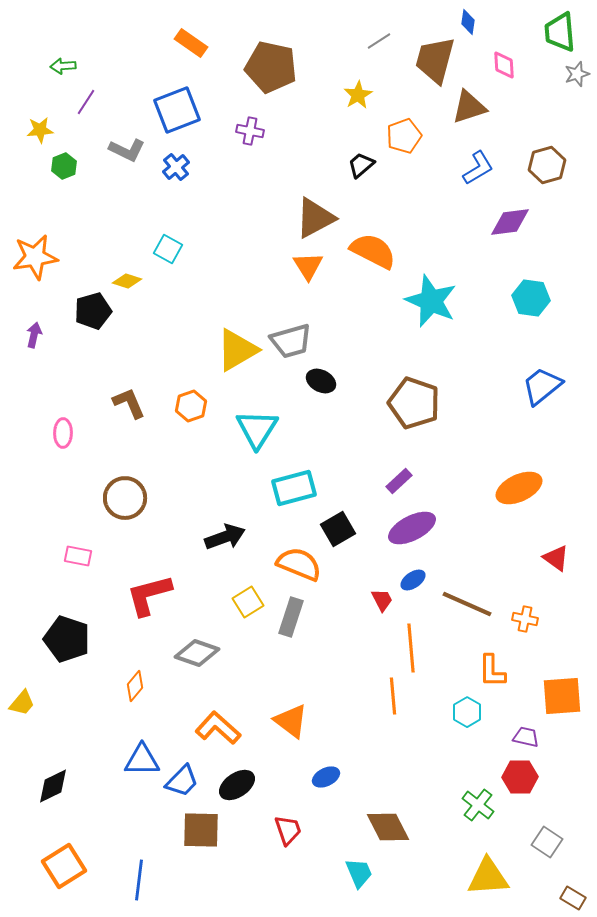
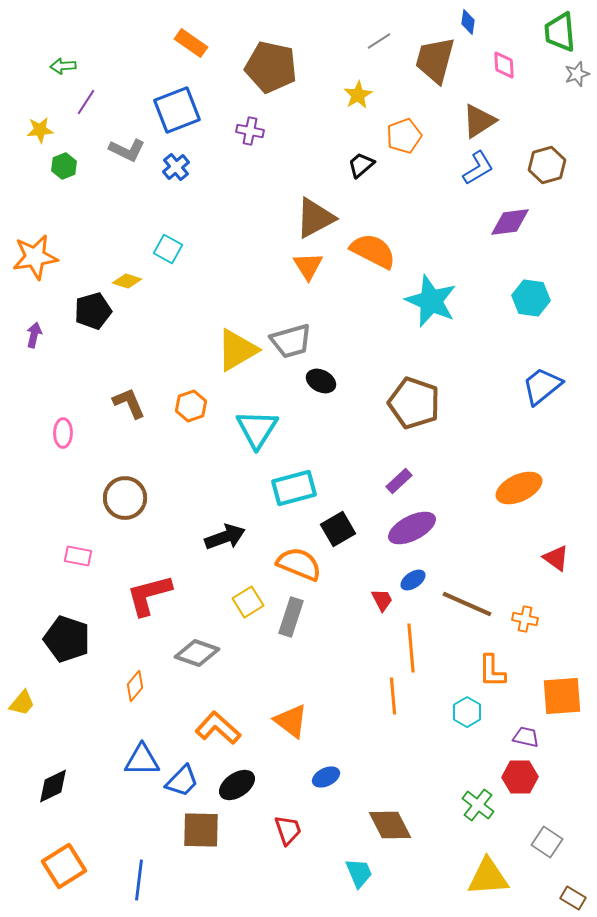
brown triangle at (469, 107): moved 10 px right, 14 px down; rotated 15 degrees counterclockwise
brown diamond at (388, 827): moved 2 px right, 2 px up
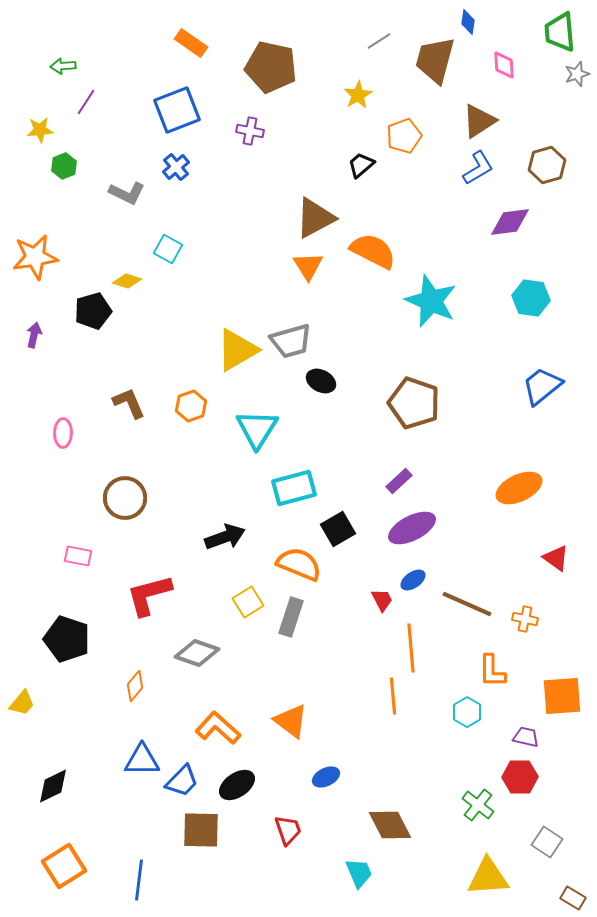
gray L-shape at (127, 150): moved 43 px down
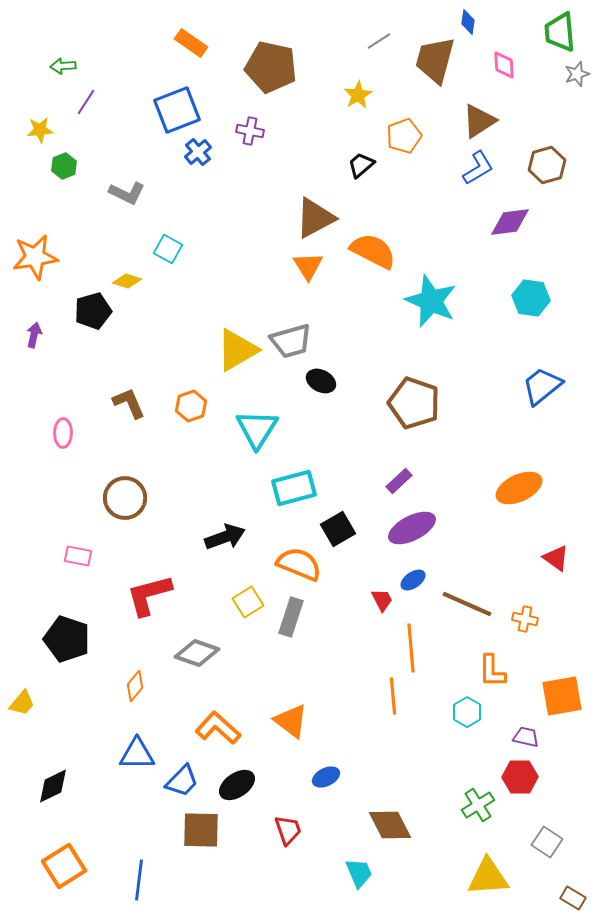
blue cross at (176, 167): moved 22 px right, 15 px up
orange square at (562, 696): rotated 6 degrees counterclockwise
blue triangle at (142, 760): moved 5 px left, 6 px up
green cross at (478, 805): rotated 20 degrees clockwise
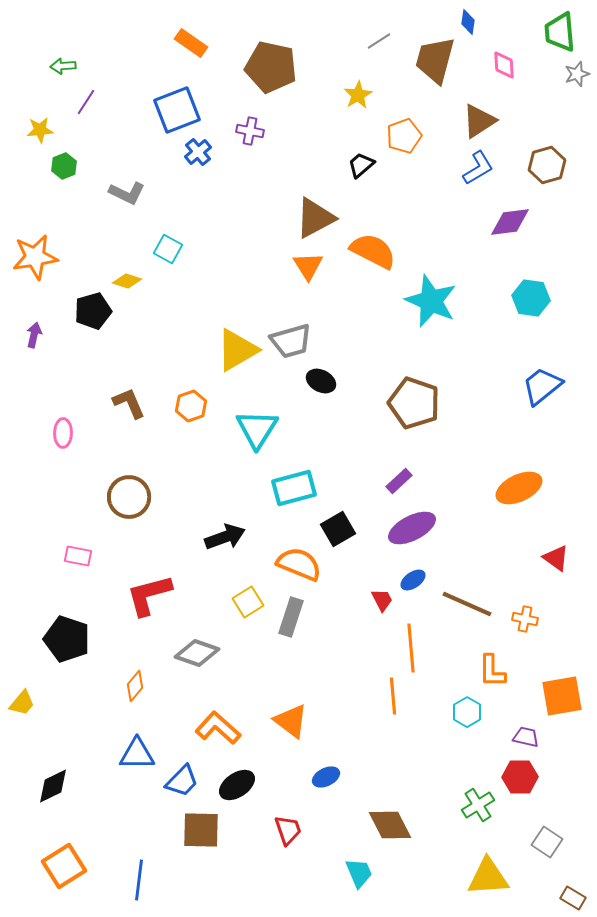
brown circle at (125, 498): moved 4 px right, 1 px up
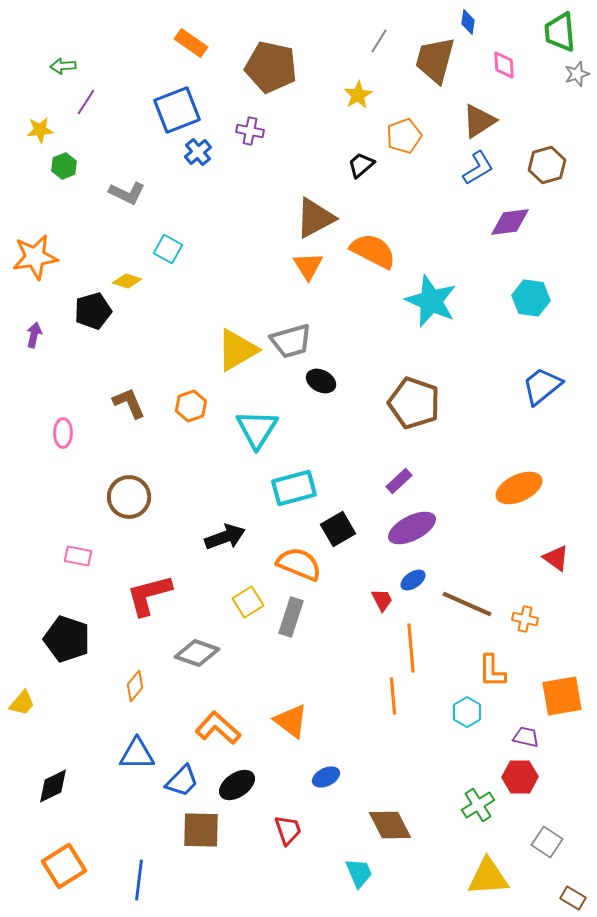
gray line at (379, 41): rotated 25 degrees counterclockwise
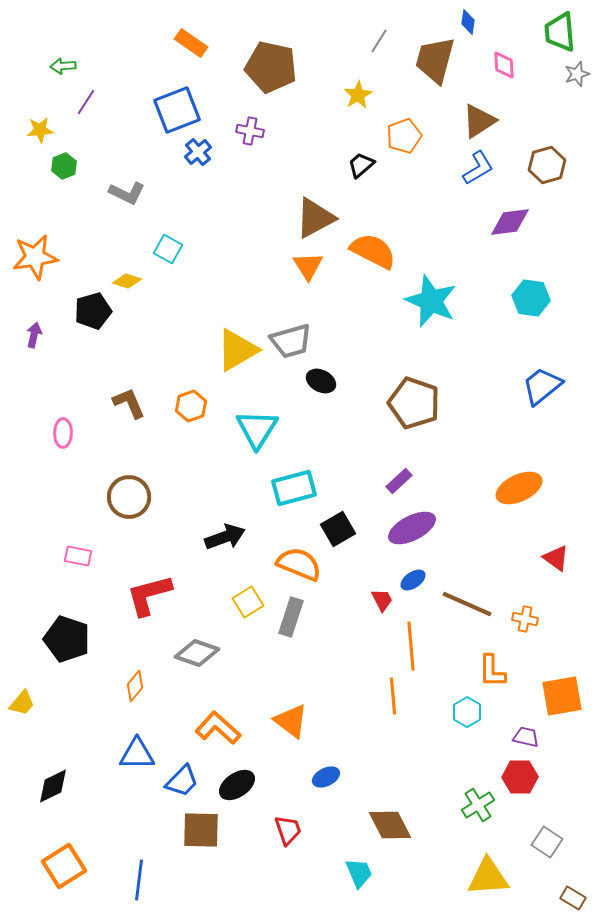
orange line at (411, 648): moved 2 px up
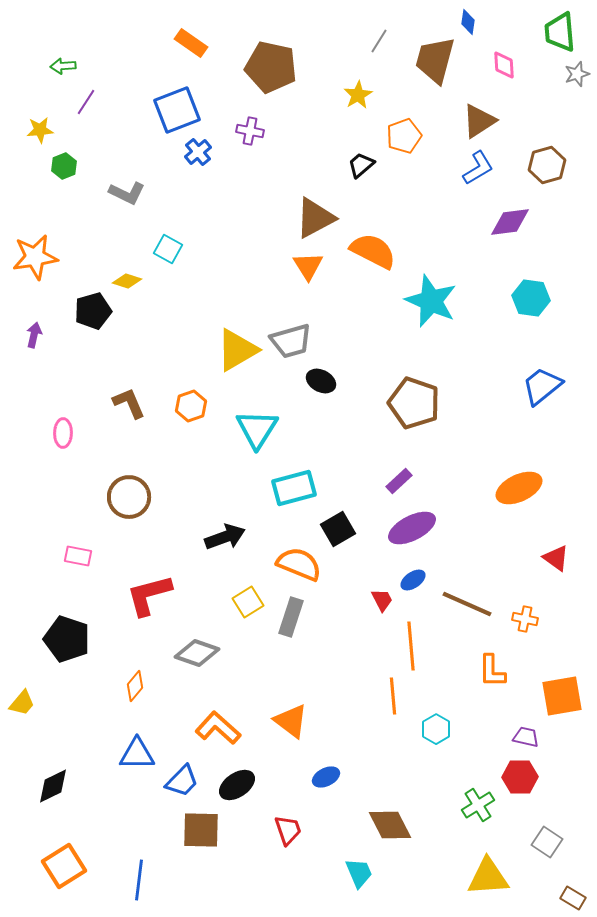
cyan hexagon at (467, 712): moved 31 px left, 17 px down
